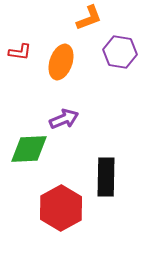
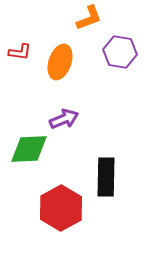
orange ellipse: moved 1 px left
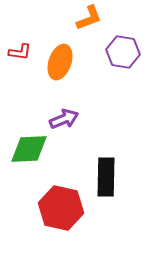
purple hexagon: moved 3 px right
red hexagon: rotated 18 degrees counterclockwise
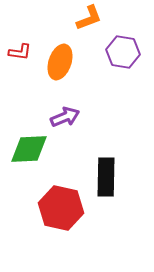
purple arrow: moved 1 px right, 2 px up
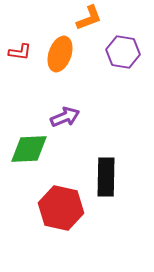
orange ellipse: moved 8 px up
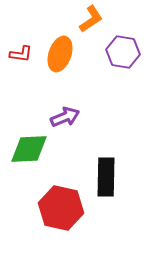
orange L-shape: moved 2 px right, 1 px down; rotated 12 degrees counterclockwise
red L-shape: moved 1 px right, 2 px down
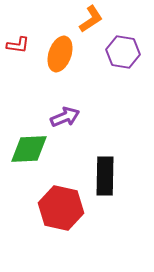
red L-shape: moved 3 px left, 9 px up
black rectangle: moved 1 px left, 1 px up
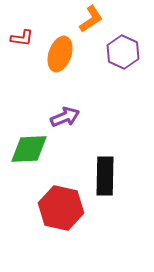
red L-shape: moved 4 px right, 7 px up
purple hexagon: rotated 16 degrees clockwise
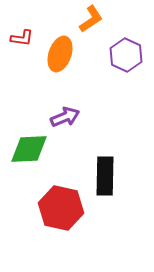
purple hexagon: moved 3 px right, 3 px down
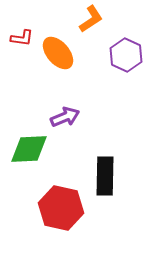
orange ellipse: moved 2 px left, 1 px up; rotated 60 degrees counterclockwise
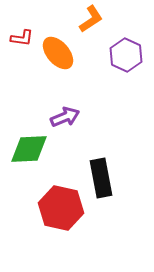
black rectangle: moved 4 px left, 2 px down; rotated 12 degrees counterclockwise
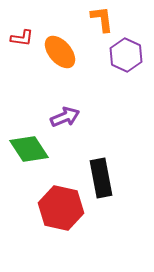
orange L-shape: moved 11 px right; rotated 64 degrees counterclockwise
orange ellipse: moved 2 px right, 1 px up
green diamond: rotated 60 degrees clockwise
